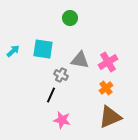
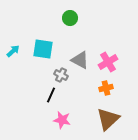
gray triangle: rotated 18 degrees clockwise
orange cross: rotated 24 degrees clockwise
brown triangle: moved 2 px left, 2 px down; rotated 20 degrees counterclockwise
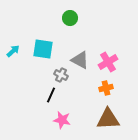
brown triangle: rotated 40 degrees clockwise
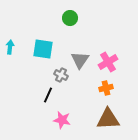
cyan arrow: moved 3 px left, 4 px up; rotated 40 degrees counterclockwise
gray triangle: rotated 36 degrees clockwise
black line: moved 3 px left
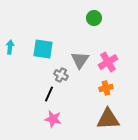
green circle: moved 24 px right
black line: moved 1 px right, 1 px up
pink star: moved 9 px left, 1 px up
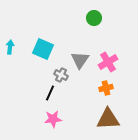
cyan square: rotated 15 degrees clockwise
black line: moved 1 px right, 1 px up
pink star: rotated 18 degrees counterclockwise
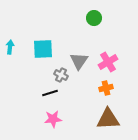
cyan square: rotated 25 degrees counterclockwise
gray triangle: moved 1 px left, 1 px down
black line: rotated 49 degrees clockwise
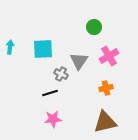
green circle: moved 9 px down
pink cross: moved 1 px right, 6 px up
gray cross: moved 1 px up
brown triangle: moved 3 px left, 3 px down; rotated 10 degrees counterclockwise
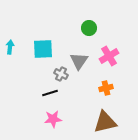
green circle: moved 5 px left, 1 px down
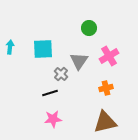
gray cross: rotated 16 degrees clockwise
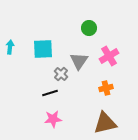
brown triangle: moved 1 px down
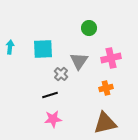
pink cross: moved 2 px right, 2 px down; rotated 18 degrees clockwise
black line: moved 2 px down
